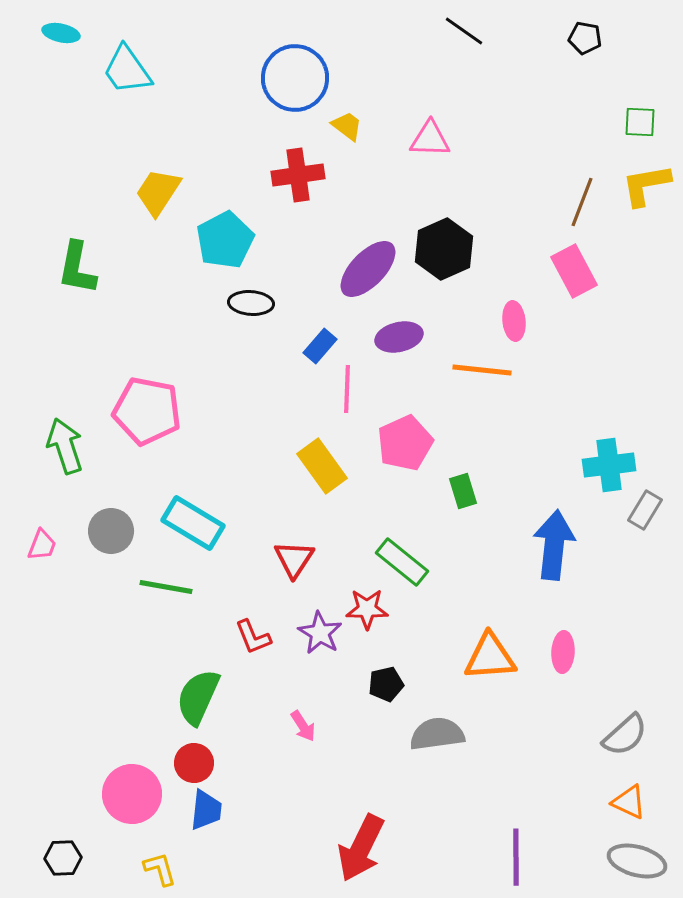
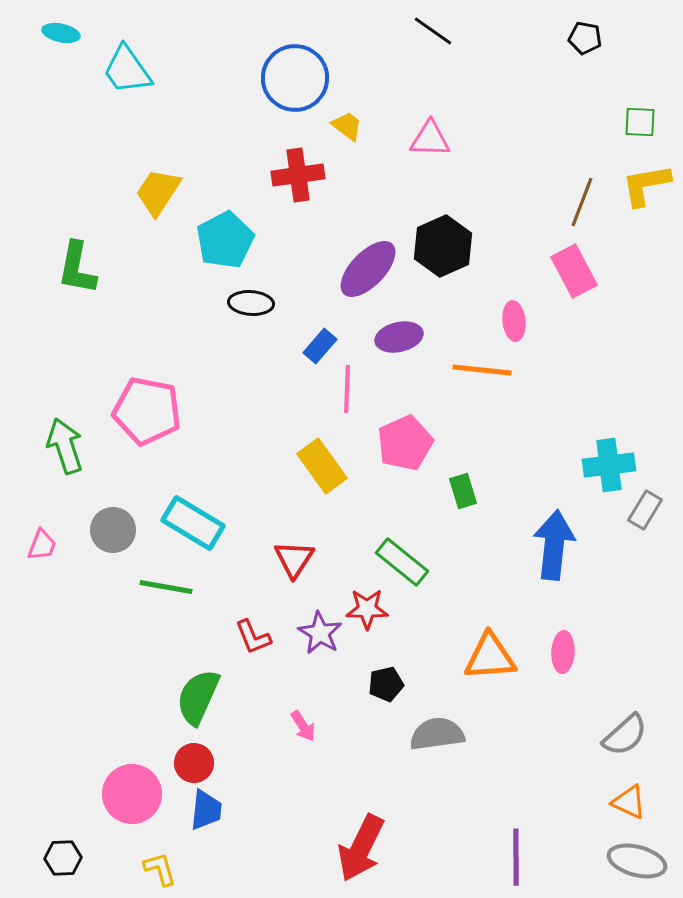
black line at (464, 31): moved 31 px left
black hexagon at (444, 249): moved 1 px left, 3 px up
gray circle at (111, 531): moved 2 px right, 1 px up
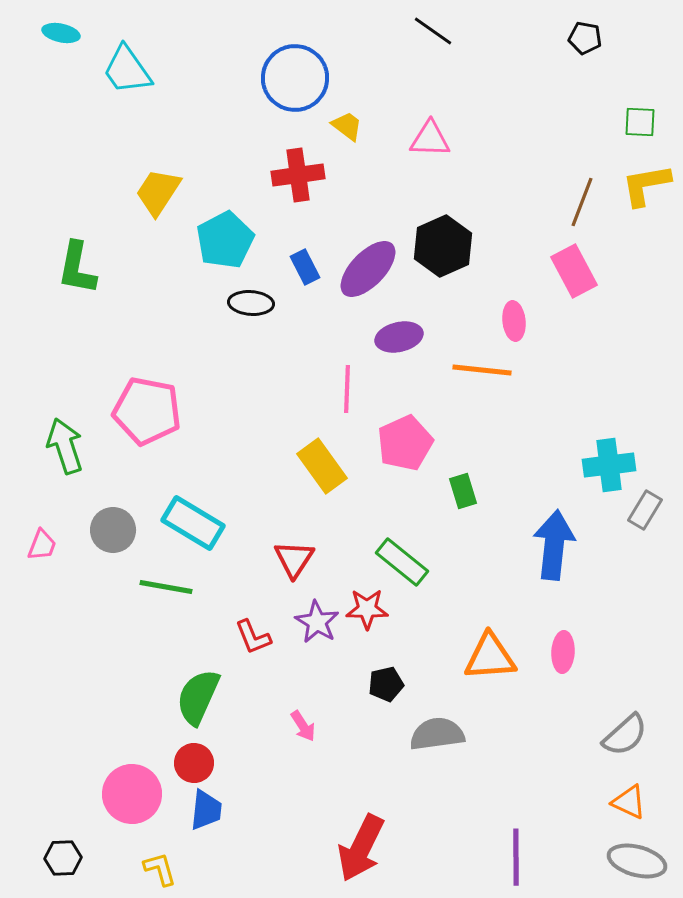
blue rectangle at (320, 346): moved 15 px left, 79 px up; rotated 68 degrees counterclockwise
purple star at (320, 633): moved 3 px left, 11 px up
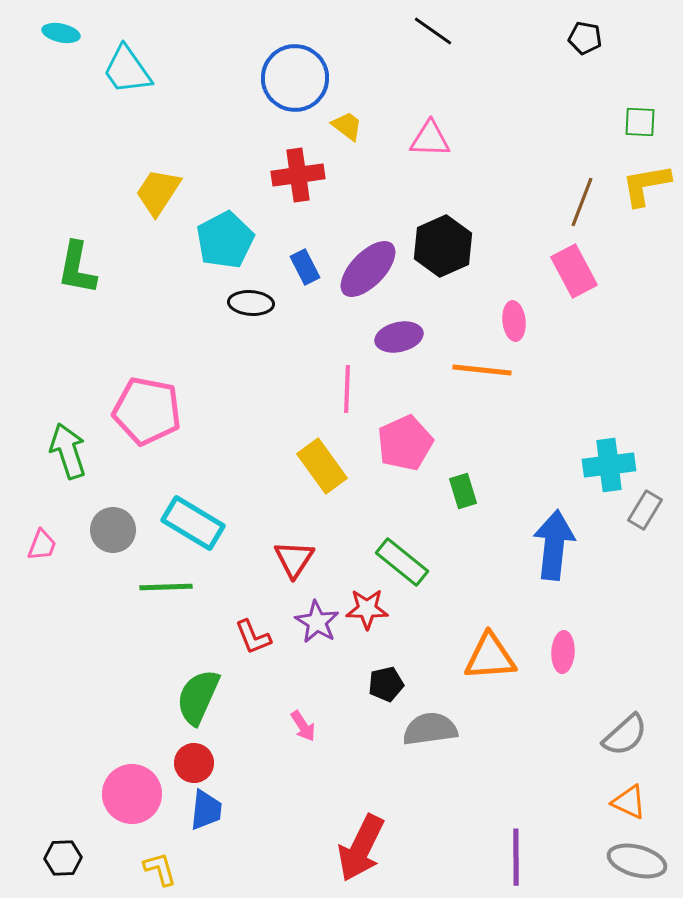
green arrow at (65, 446): moved 3 px right, 5 px down
green line at (166, 587): rotated 12 degrees counterclockwise
gray semicircle at (437, 734): moved 7 px left, 5 px up
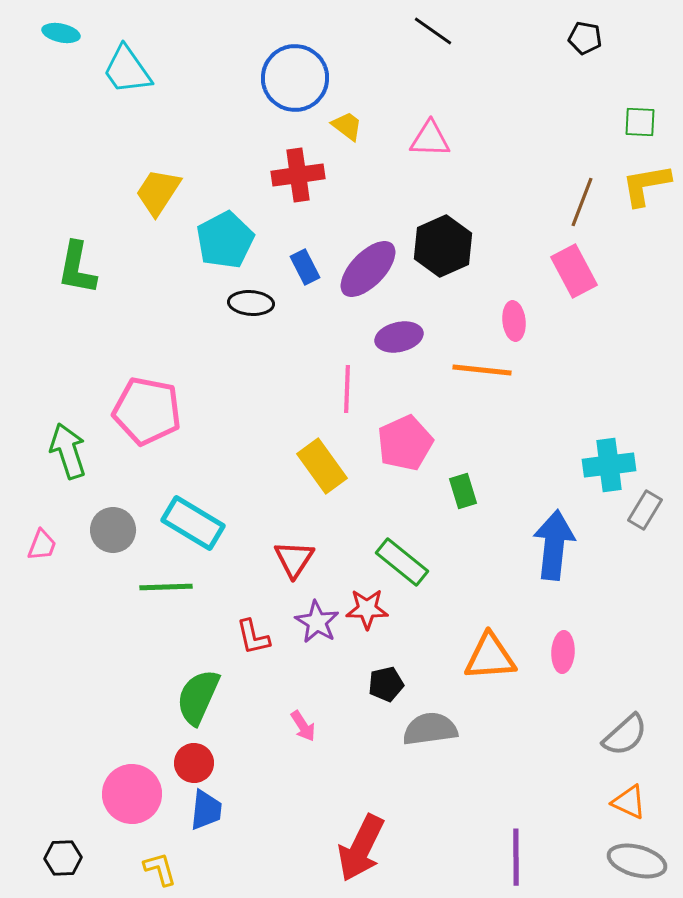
red L-shape at (253, 637): rotated 9 degrees clockwise
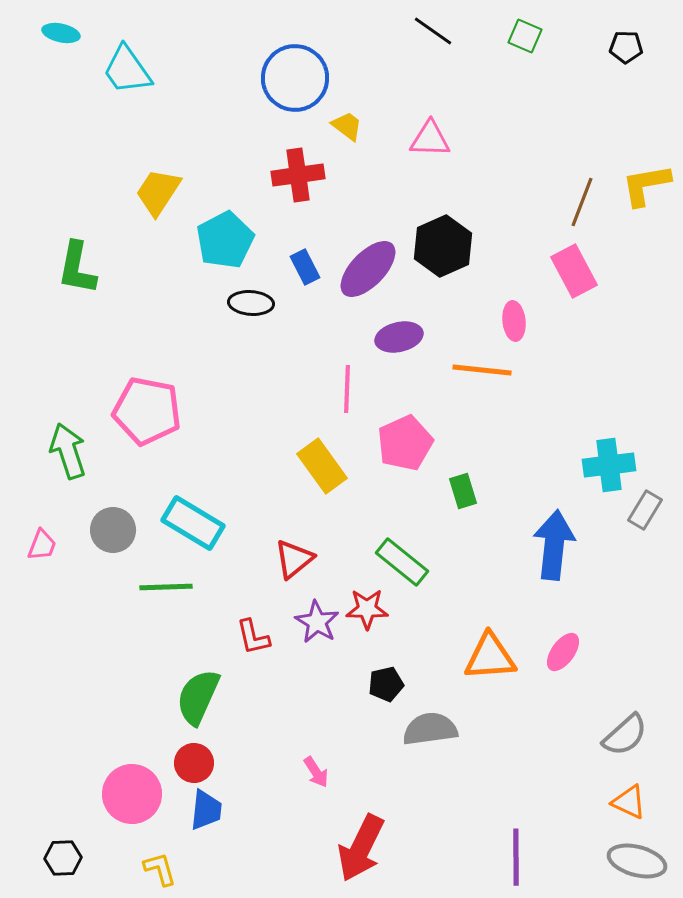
black pentagon at (585, 38): moved 41 px right, 9 px down; rotated 8 degrees counterclockwise
green square at (640, 122): moved 115 px left, 86 px up; rotated 20 degrees clockwise
red triangle at (294, 559): rotated 18 degrees clockwise
pink ellipse at (563, 652): rotated 33 degrees clockwise
pink arrow at (303, 726): moved 13 px right, 46 px down
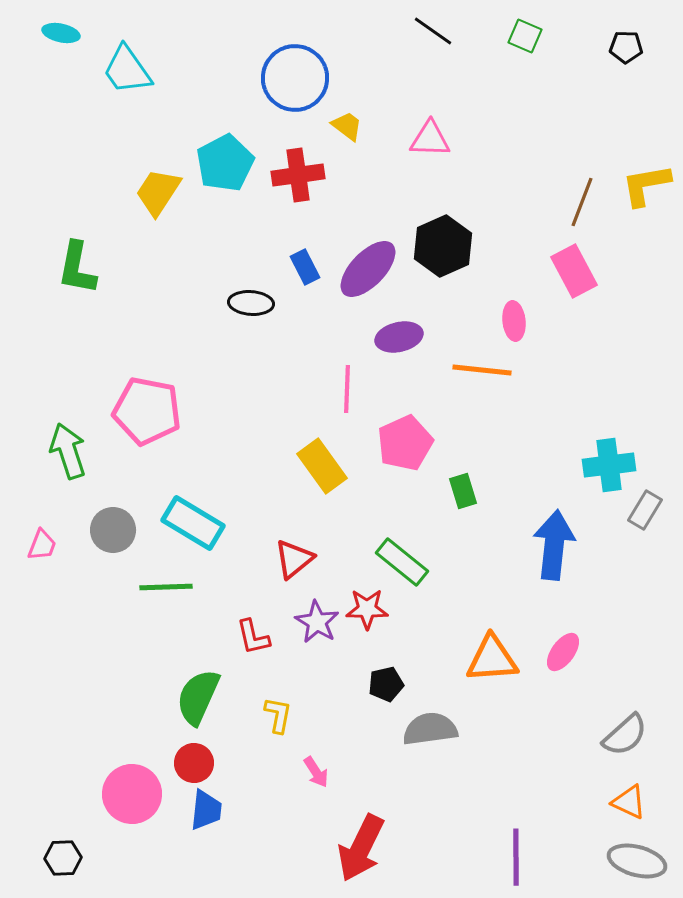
cyan pentagon at (225, 240): moved 77 px up
orange triangle at (490, 657): moved 2 px right, 2 px down
yellow L-shape at (160, 869): moved 118 px right, 154 px up; rotated 27 degrees clockwise
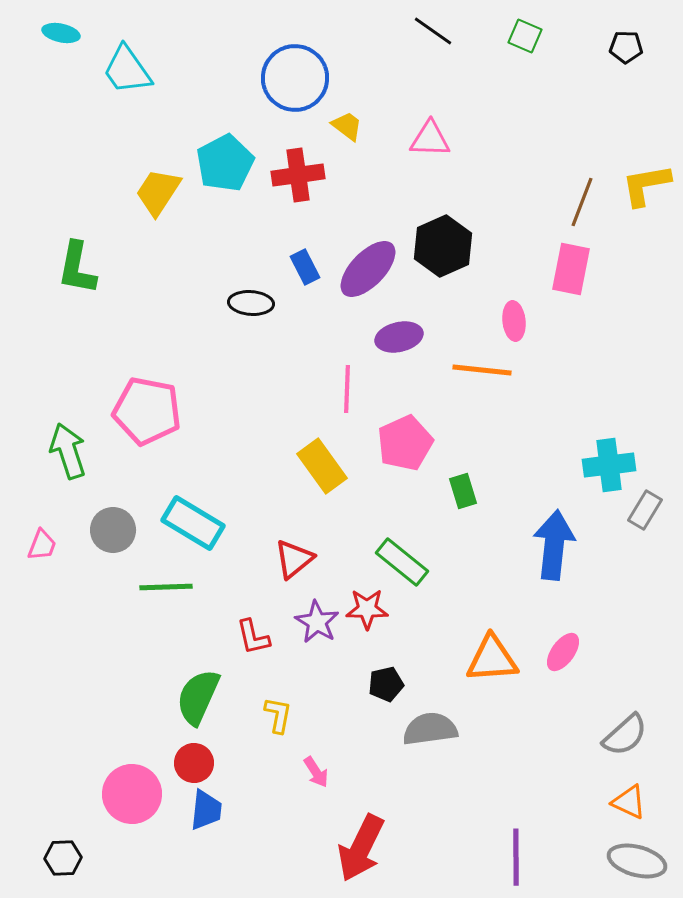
pink rectangle at (574, 271): moved 3 px left, 2 px up; rotated 39 degrees clockwise
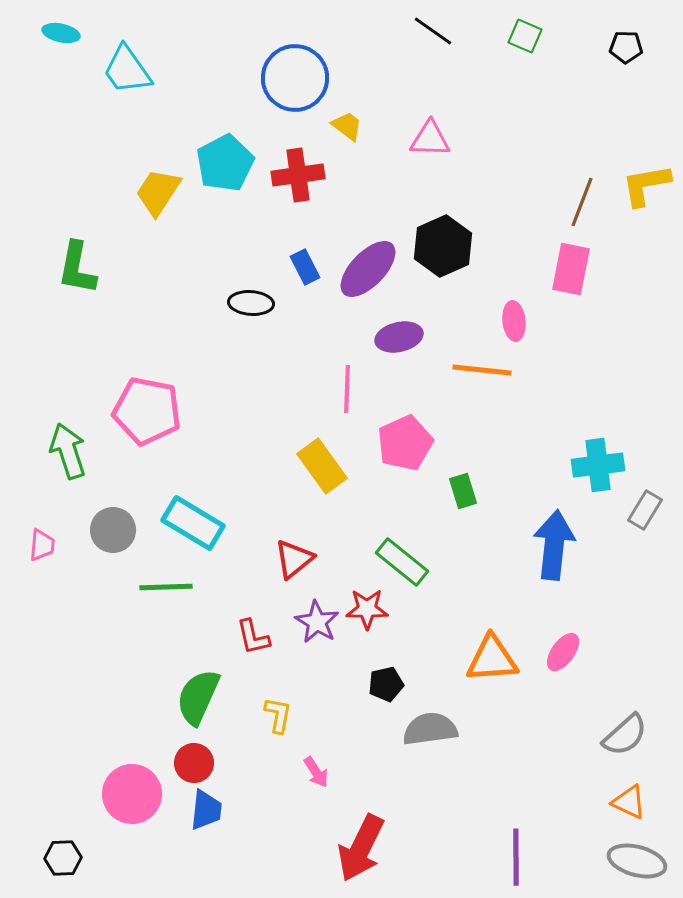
cyan cross at (609, 465): moved 11 px left
pink trapezoid at (42, 545): rotated 16 degrees counterclockwise
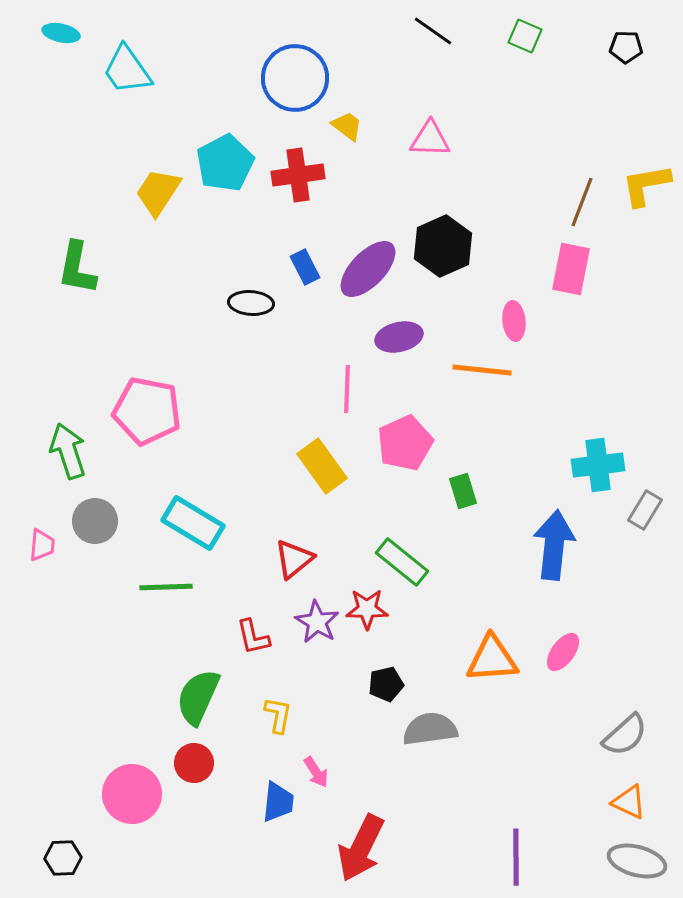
gray circle at (113, 530): moved 18 px left, 9 px up
blue trapezoid at (206, 810): moved 72 px right, 8 px up
